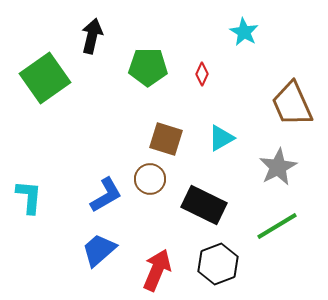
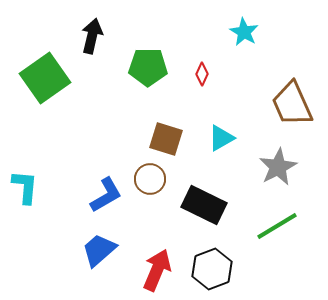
cyan L-shape: moved 4 px left, 10 px up
black hexagon: moved 6 px left, 5 px down
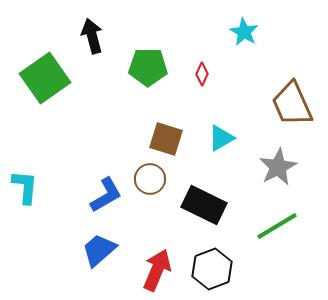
black arrow: rotated 28 degrees counterclockwise
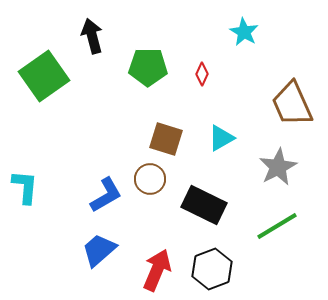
green square: moved 1 px left, 2 px up
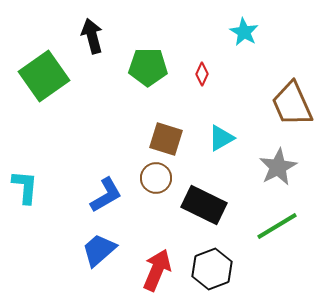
brown circle: moved 6 px right, 1 px up
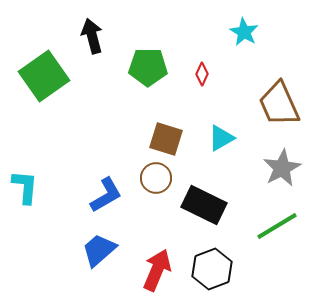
brown trapezoid: moved 13 px left
gray star: moved 4 px right, 1 px down
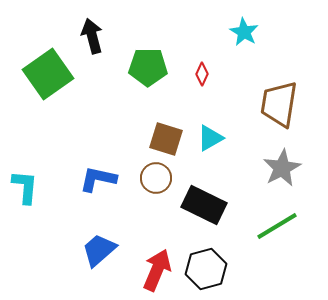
green square: moved 4 px right, 2 px up
brown trapezoid: rotated 33 degrees clockwise
cyan triangle: moved 11 px left
blue L-shape: moved 8 px left, 16 px up; rotated 138 degrees counterclockwise
black hexagon: moved 6 px left; rotated 6 degrees clockwise
